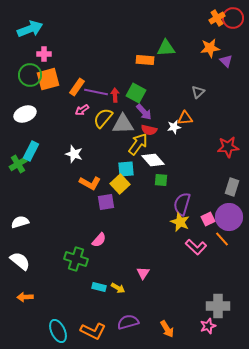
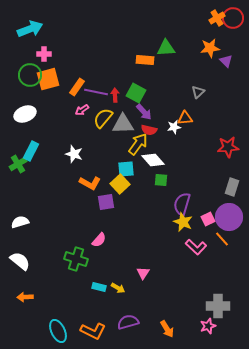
yellow star at (180, 222): moved 3 px right
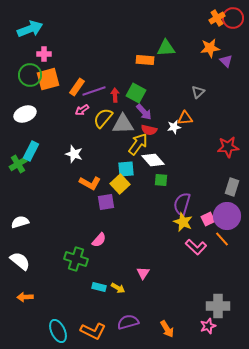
purple line at (96, 92): moved 2 px left, 1 px up; rotated 30 degrees counterclockwise
purple circle at (229, 217): moved 2 px left, 1 px up
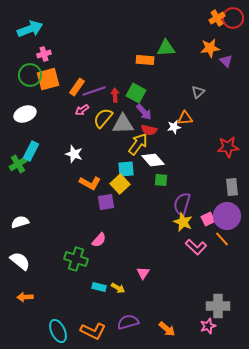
pink cross at (44, 54): rotated 16 degrees counterclockwise
gray rectangle at (232, 187): rotated 24 degrees counterclockwise
orange arrow at (167, 329): rotated 18 degrees counterclockwise
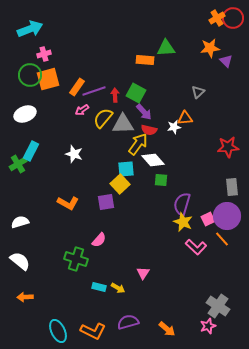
orange L-shape at (90, 183): moved 22 px left, 20 px down
gray cross at (218, 306): rotated 35 degrees clockwise
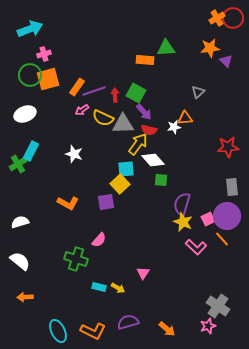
yellow semicircle at (103, 118): rotated 105 degrees counterclockwise
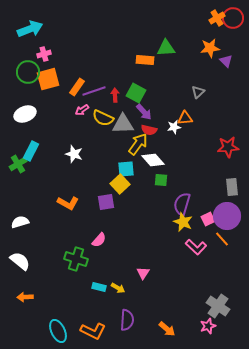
green circle at (30, 75): moved 2 px left, 3 px up
purple semicircle at (128, 322): moved 1 px left, 2 px up; rotated 110 degrees clockwise
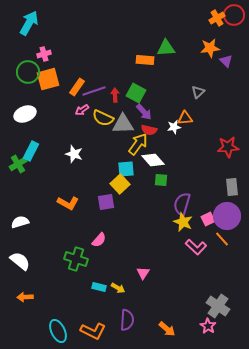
red circle at (233, 18): moved 1 px right, 3 px up
cyan arrow at (30, 29): moved 1 px left, 6 px up; rotated 40 degrees counterclockwise
pink star at (208, 326): rotated 21 degrees counterclockwise
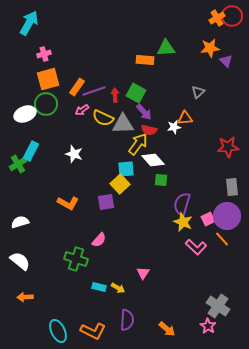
red circle at (234, 15): moved 2 px left, 1 px down
green circle at (28, 72): moved 18 px right, 32 px down
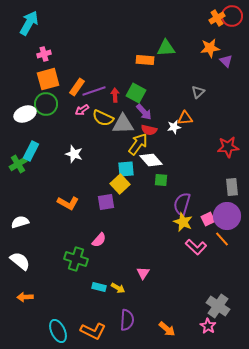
white diamond at (153, 160): moved 2 px left
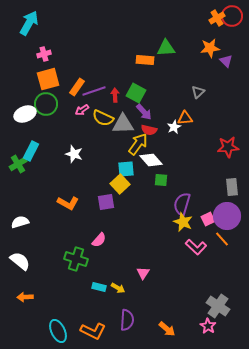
white star at (174, 127): rotated 16 degrees counterclockwise
